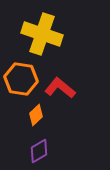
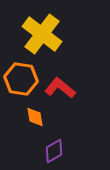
yellow cross: rotated 18 degrees clockwise
orange diamond: moved 1 px left, 2 px down; rotated 55 degrees counterclockwise
purple diamond: moved 15 px right
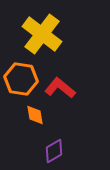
orange diamond: moved 2 px up
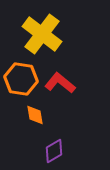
red L-shape: moved 5 px up
